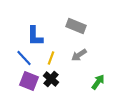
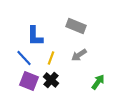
black cross: moved 1 px down
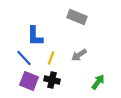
gray rectangle: moved 1 px right, 9 px up
black cross: moved 1 px right; rotated 28 degrees counterclockwise
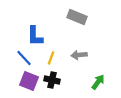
gray arrow: rotated 28 degrees clockwise
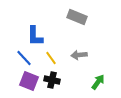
yellow line: rotated 56 degrees counterclockwise
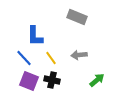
green arrow: moved 1 px left, 2 px up; rotated 14 degrees clockwise
